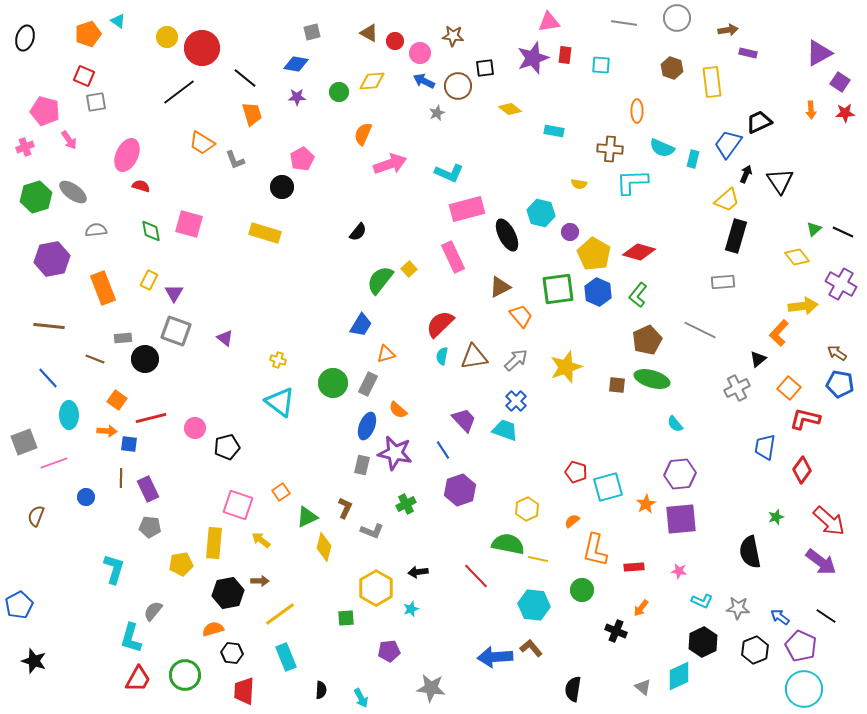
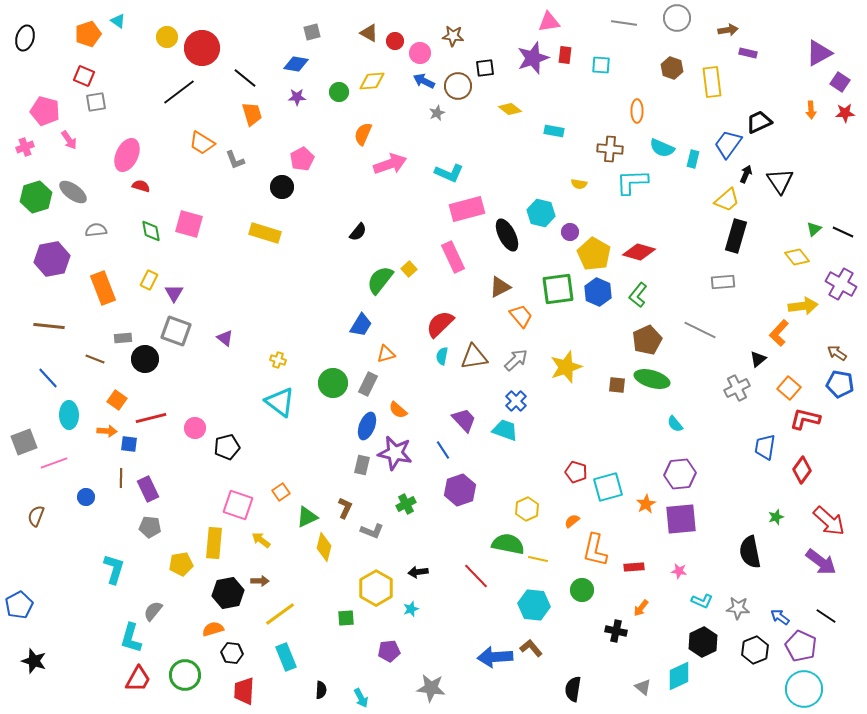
black cross at (616, 631): rotated 10 degrees counterclockwise
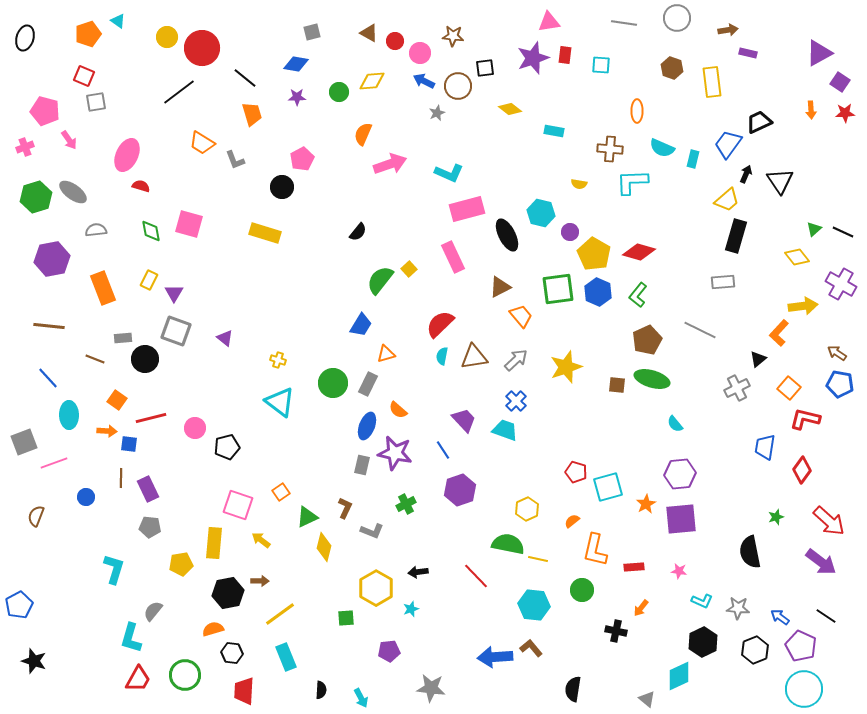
gray triangle at (643, 687): moved 4 px right, 12 px down
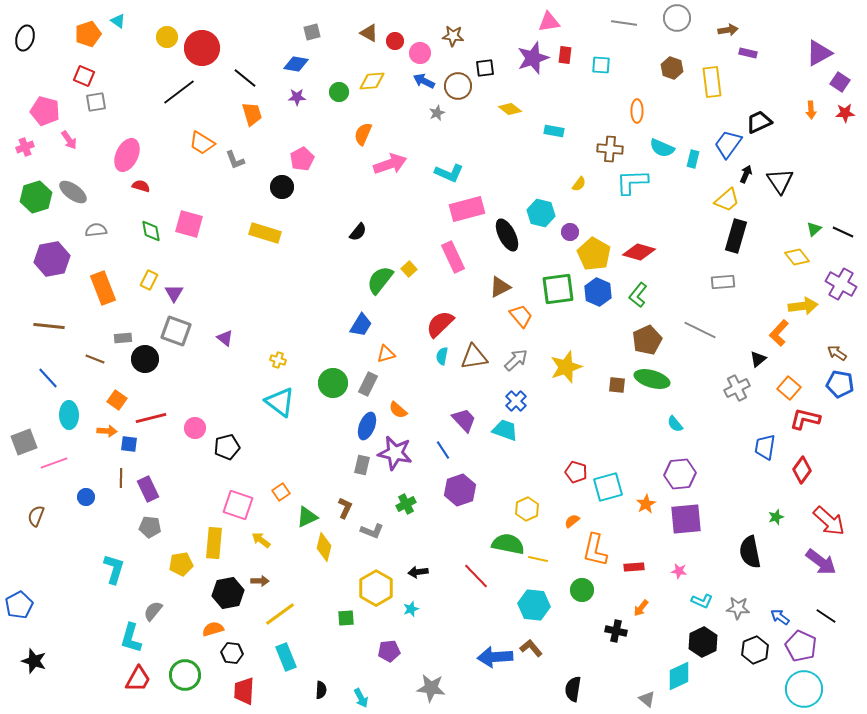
yellow semicircle at (579, 184): rotated 63 degrees counterclockwise
purple square at (681, 519): moved 5 px right
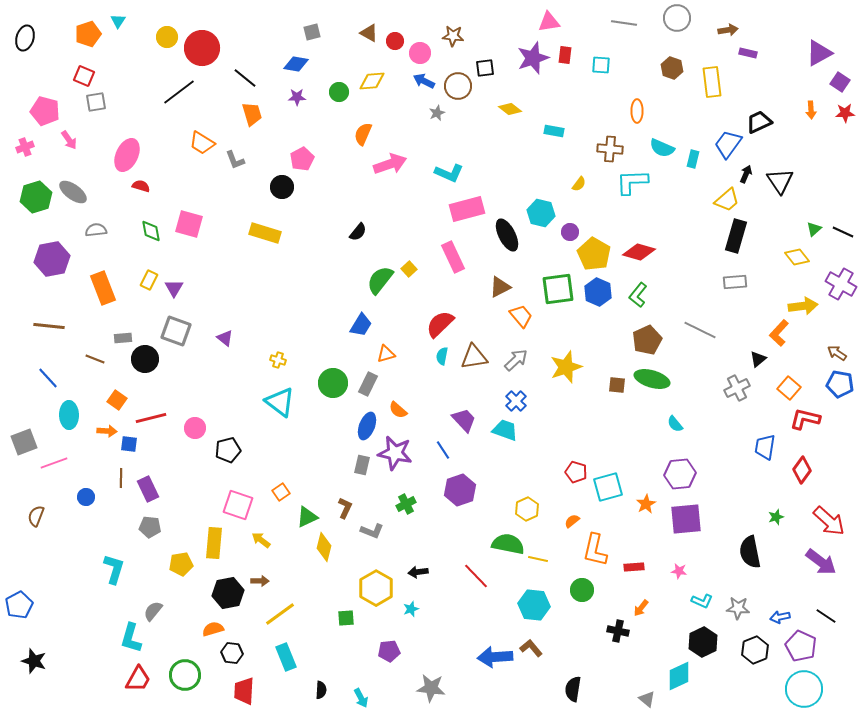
cyan triangle at (118, 21): rotated 28 degrees clockwise
gray rectangle at (723, 282): moved 12 px right
purple triangle at (174, 293): moved 5 px up
black pentagon at (227, 447): moved 1 px right, 3 px down
blue arrow at (780, 617): rotated 48 degrees counterclockwise
black cross at (616, 631): moved 2 px right
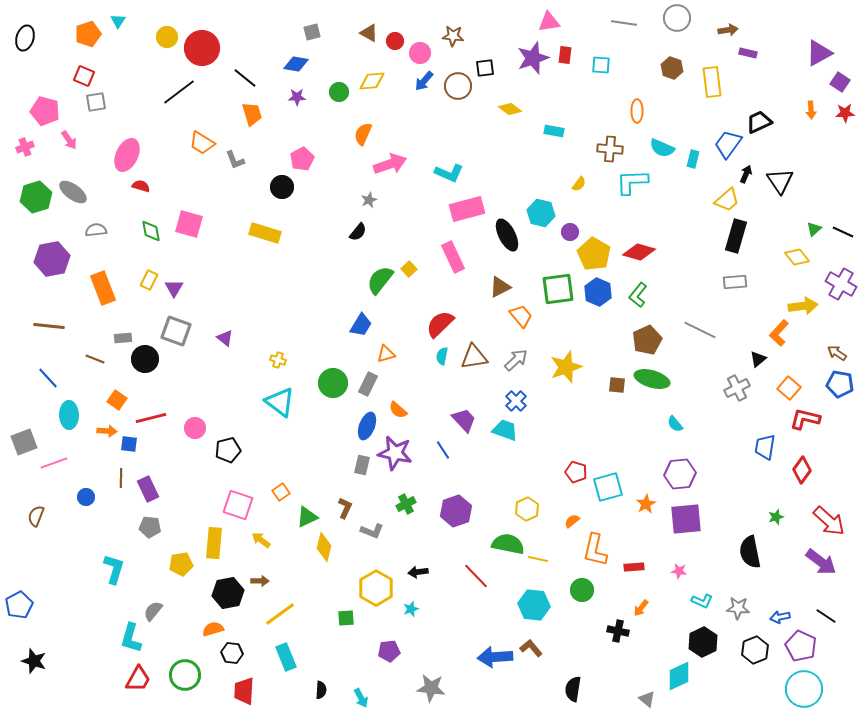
blue arrow at (424, 81): rotated 75 degrees counterclockwise
gray star at (437, 113): moved 68 px left, 87 px down
purple hexagon at (460, 490): moved 4 px left, 21 px down
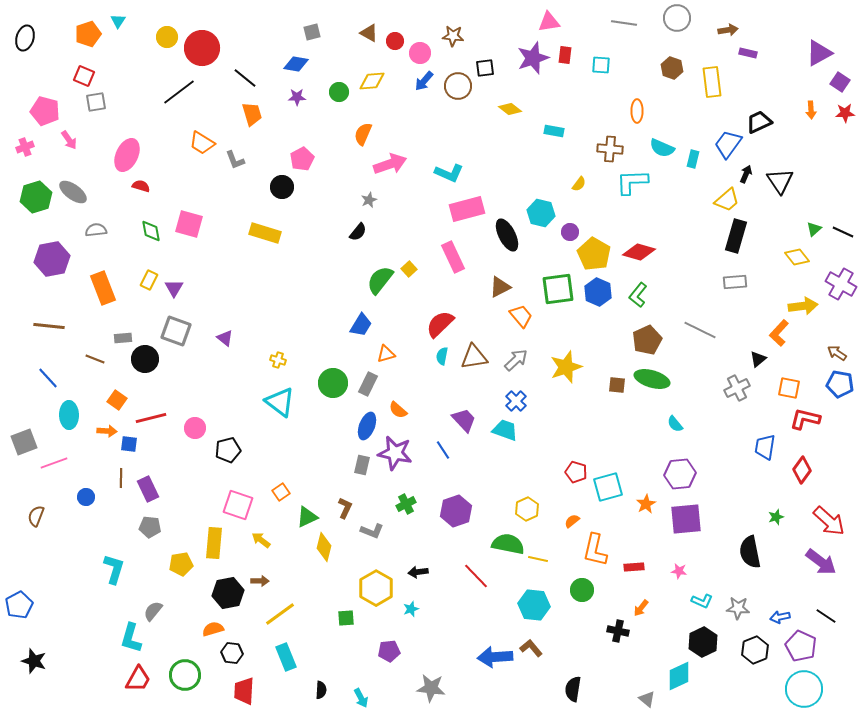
orange square at (789, 388): rotated 30 degrees counterclockwise
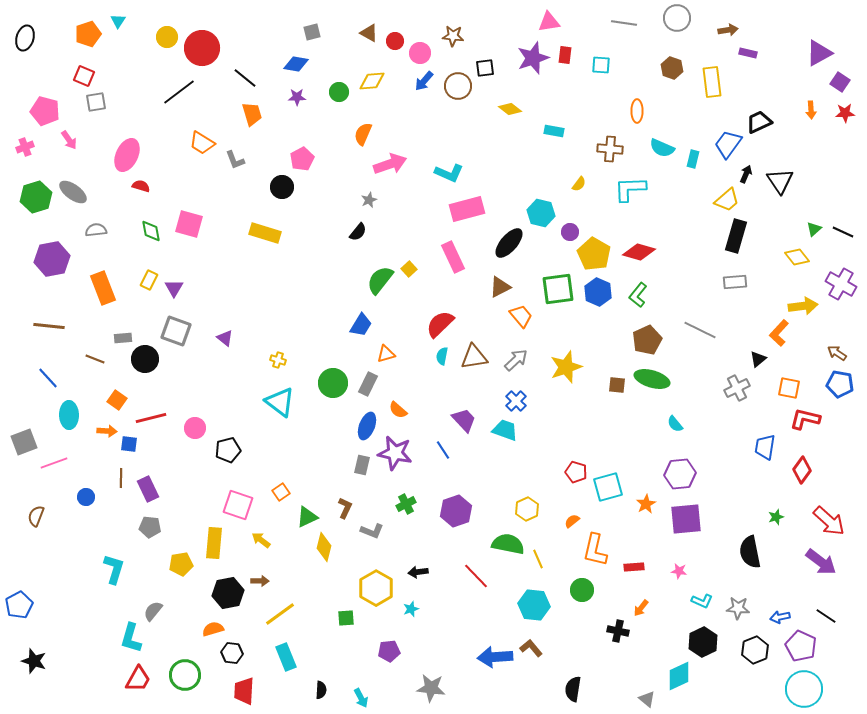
cyan L-shape at (632, 182): moved 2 px left, 7 px down
black ellipse at (507, 235): moved 2 px right, 8 px down; rotated 68 degrees clockwise
yellow line at (538, 559): rotated 54 degrees clockwise
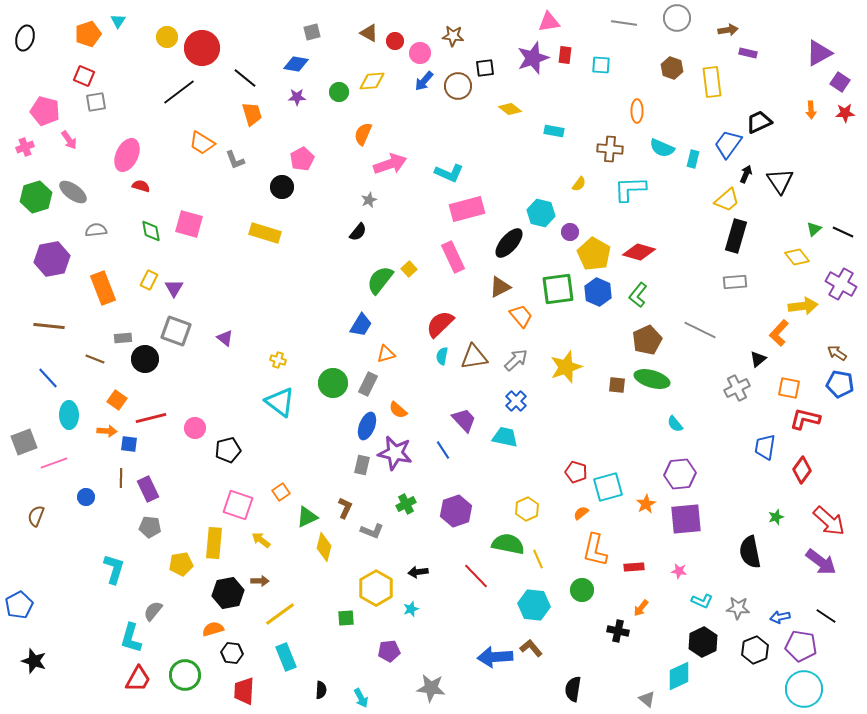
cyan trapezoid at (505, 430): moved 7 px down; rotated 8 degrees counterclockwise
orange semicircle at (572, 521): moved 9 px right, 8 px up
purple pentagon at (801, 646): rotated 16 degrees counterclockwise
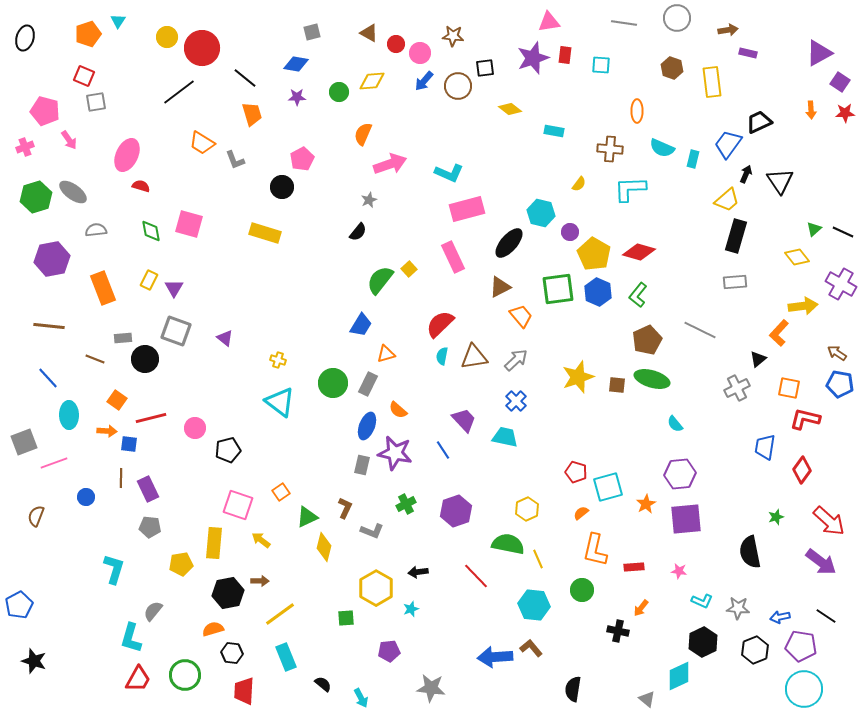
red circle at (395, 41): moved 1 px right, 3 px down
yellow star at (566, 367): moved 12 px right, 10 px down
black semicircle at (321, 690): moved 2 px right, 6 px up; rotated 54 degrees counterclockwise
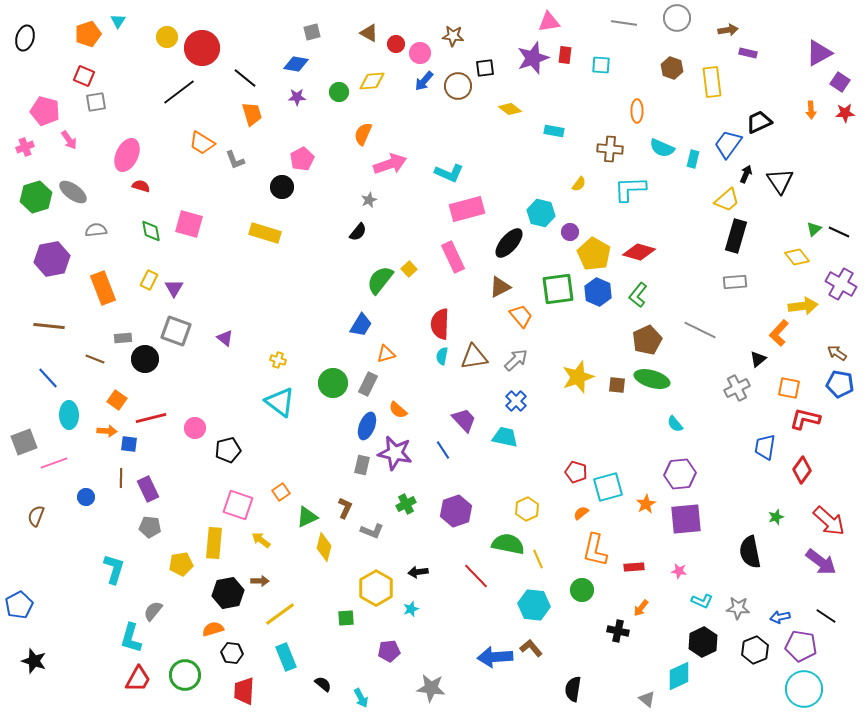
black line at (843, 232): moved 4 px left
red semicircle at (440, 324): rotated 44 degrees counterclockwise
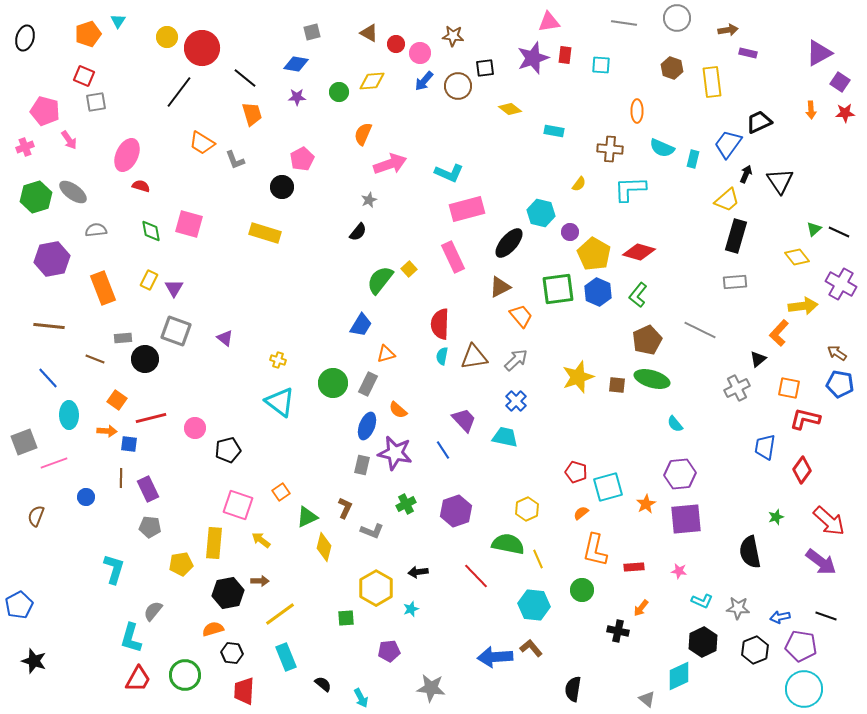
black line at (179, 92): rotated 16 degrees counterclockwise
black line at (826, 616): rotated 15 degrees counterclockwise
